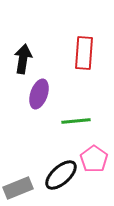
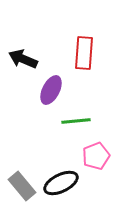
black arrow: rotated 76 degrees counterclockwise
purple ellipse: moved 12 px right, 4 px up; rotated 8 degrees clockwise
pink pentagon: moved 2 px right, 3 px up; rotated 16 degrees clockwise
black ellipse: moved 8 px down; rotated 16 degrees clockwise
gray rectangle: moved 4 px right, 2 px up; rotated 72 degrees clockwise
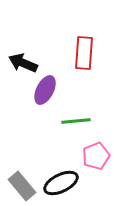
black arrow: moved 4 px down
purple ellipse: moved 6 px left
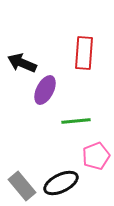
black arrow: moved 1 px left
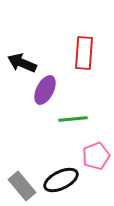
green line: moved 3 px left, 2 px up
black ellipse: moved 3 px up
